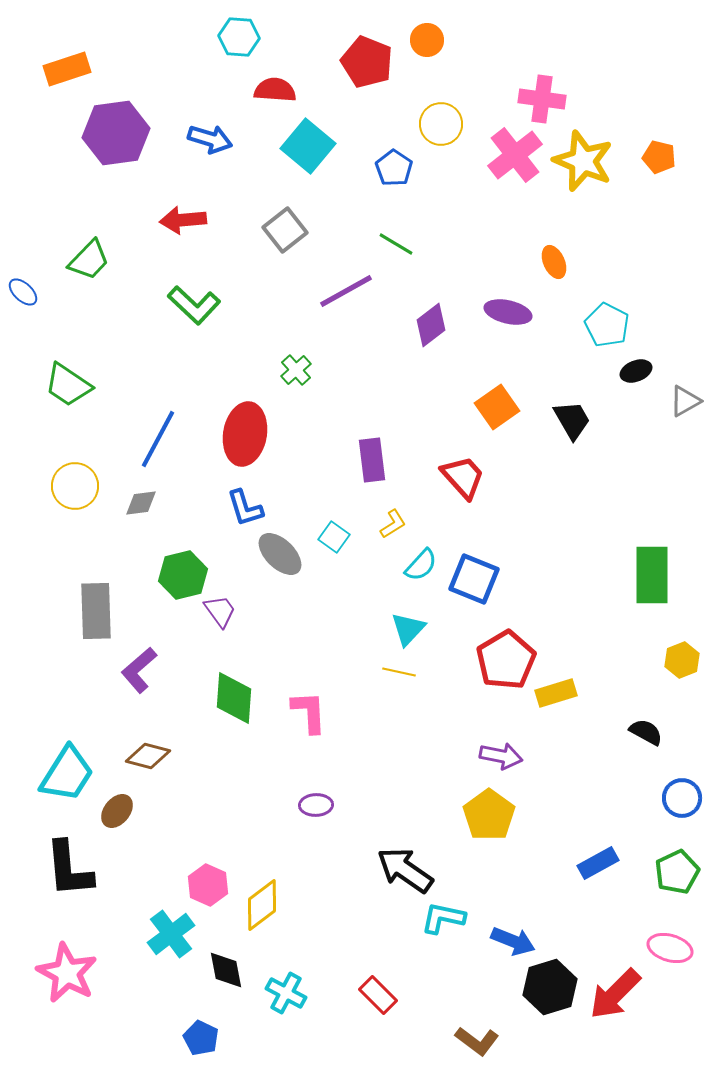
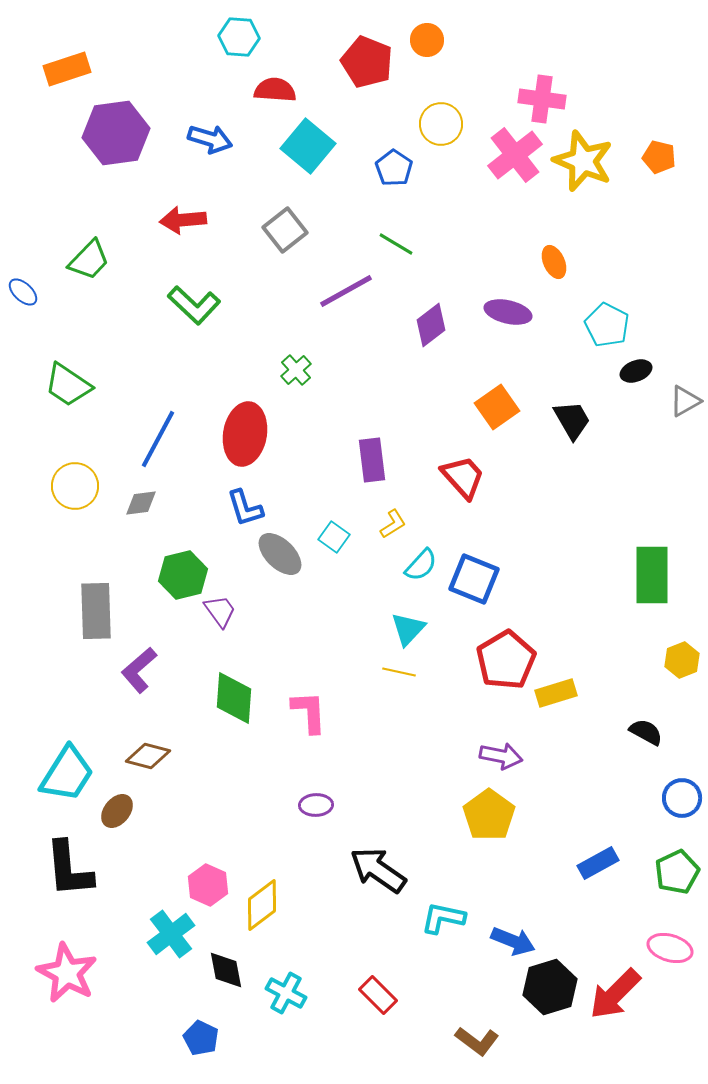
black arrow at (405, 870): moved 27 px left
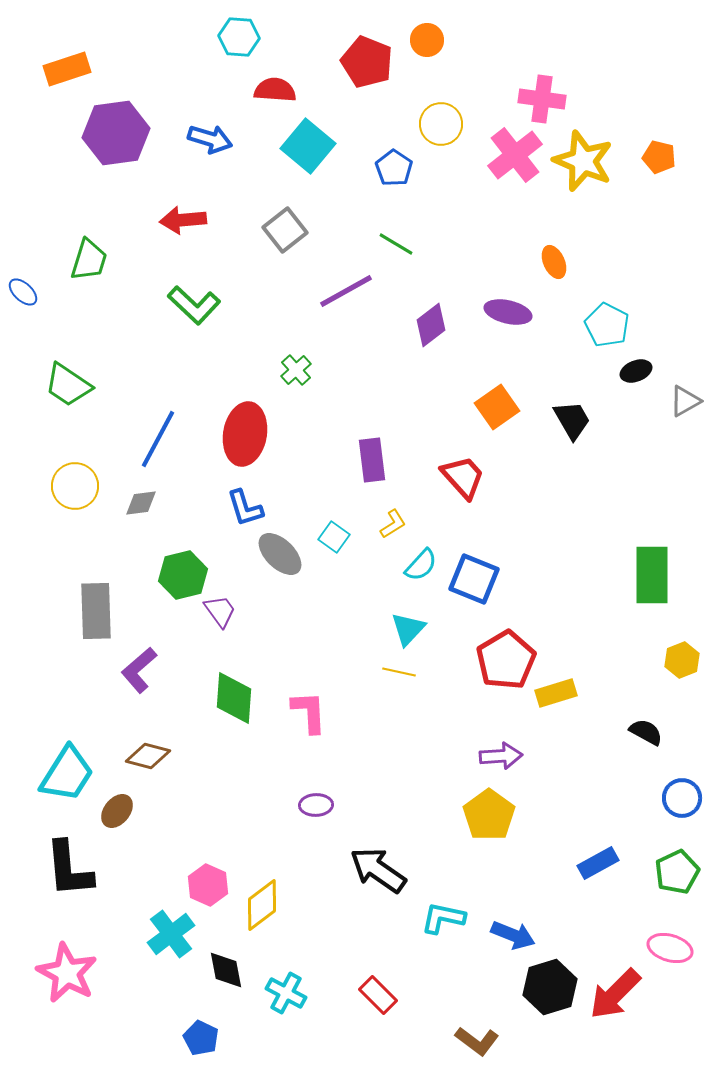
green trapezoid at (89, 260): rotated 27 degrees counterclockwise
purple arrow at (501, 756): rotated 15 degrees counterclockwise
blue arrow at (513, 941): moved 6 px up
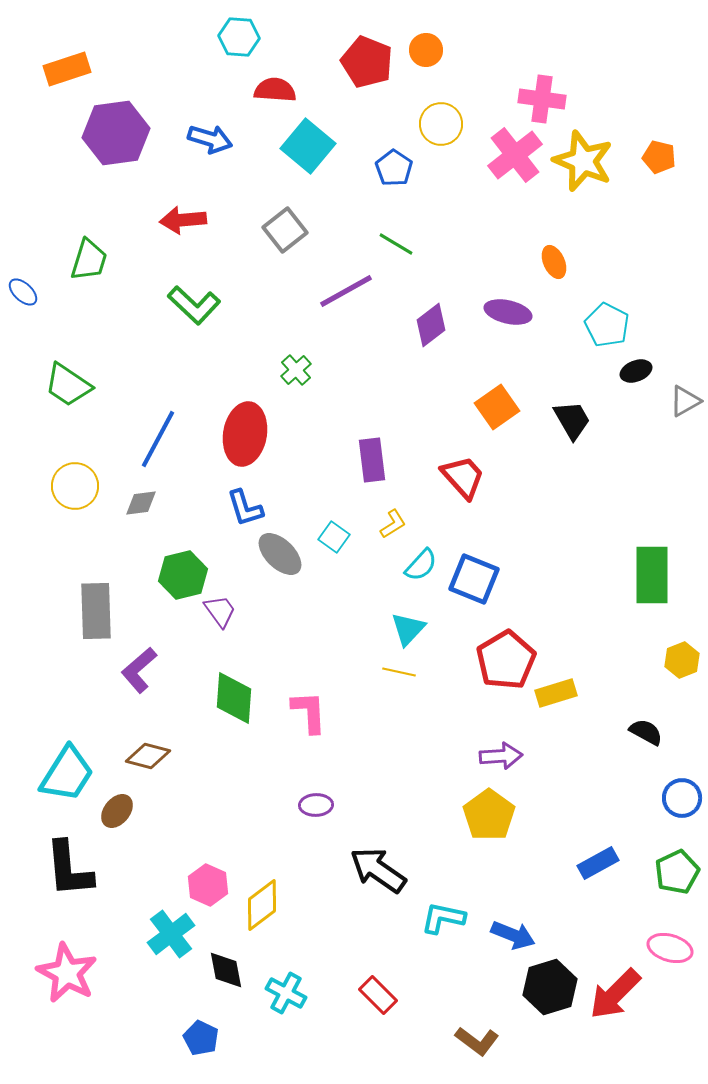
orange circle at (427, 40): moved 1 px left, 10 px down
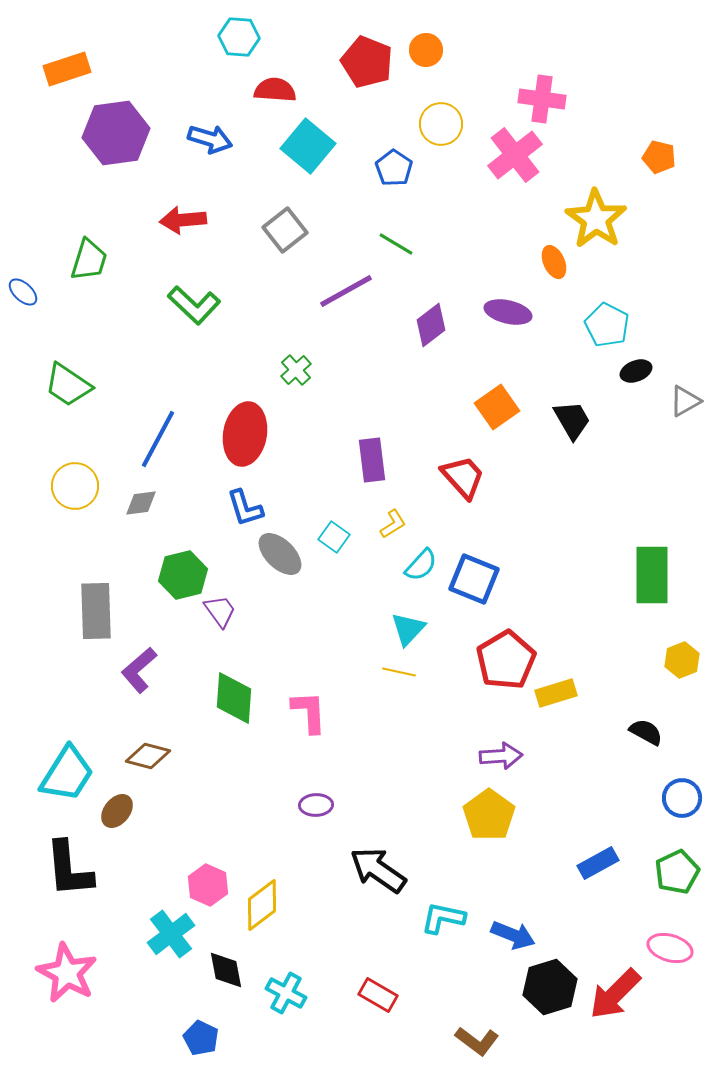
yellow star at (583, 161): moved 13 px right, 58 px down; rotated 12 degrees clockwise
red rectangle at (378, 995): rotated 15 degrees counterclockwise
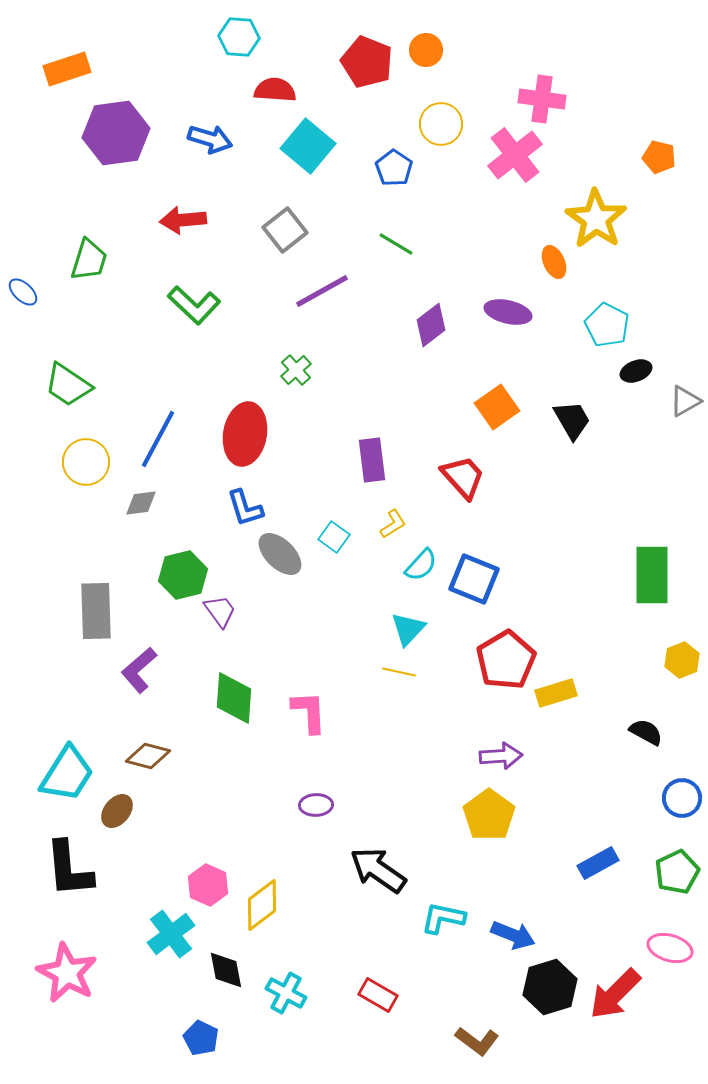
purple line at (346, 291): moved 24 px left
yellow circle at (75, 486): moved 11 px right, 24 px up
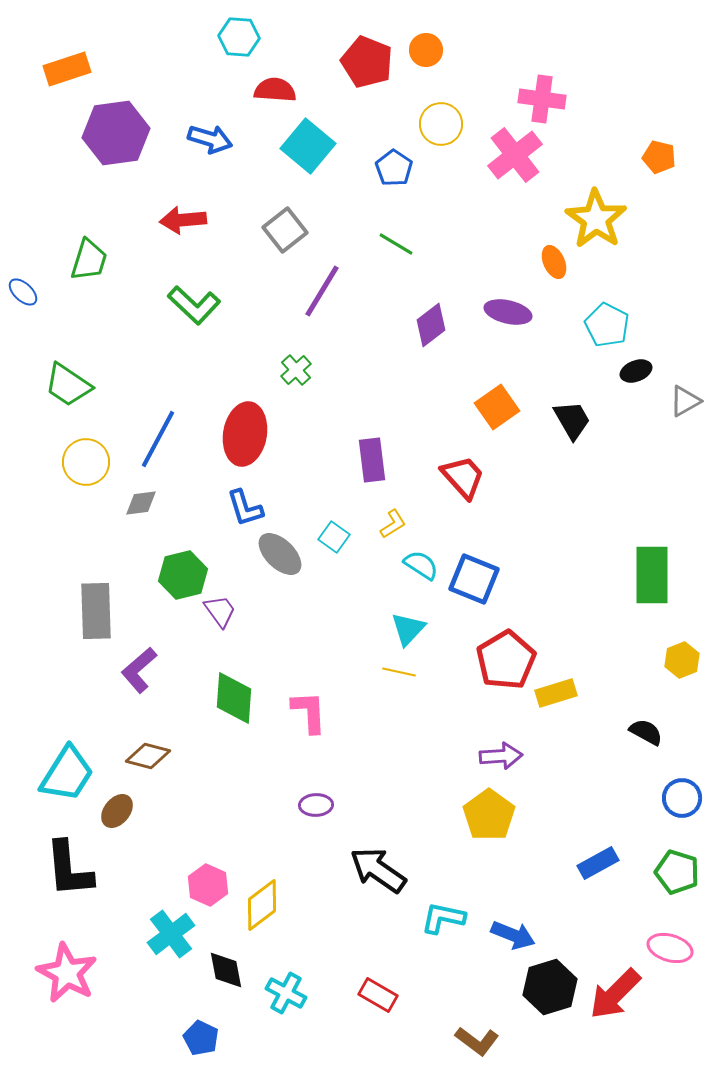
purple line at (322, 291): rotated 30 degrees counterclockwise
cyan semicircle at (421, 565): rotated 99 degrees counterclockwise
green pentagon at (677, 872): rotated 30 degrees counterclockwise
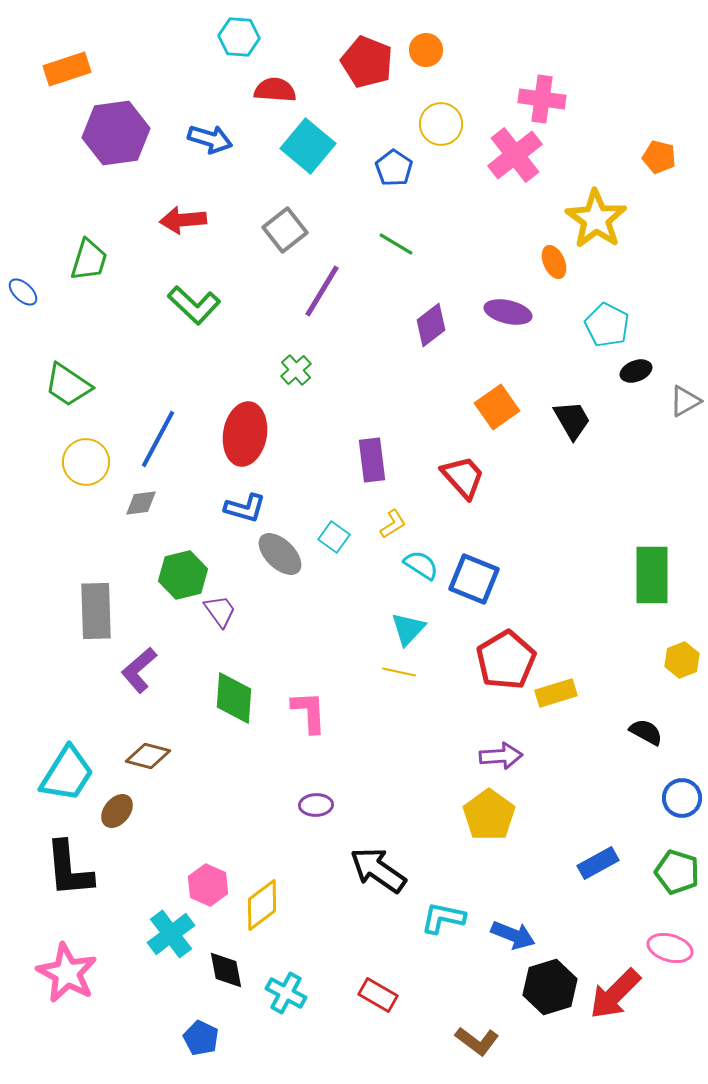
blue L-shape at (245, 508): rotated 57 degrees counterclockwise
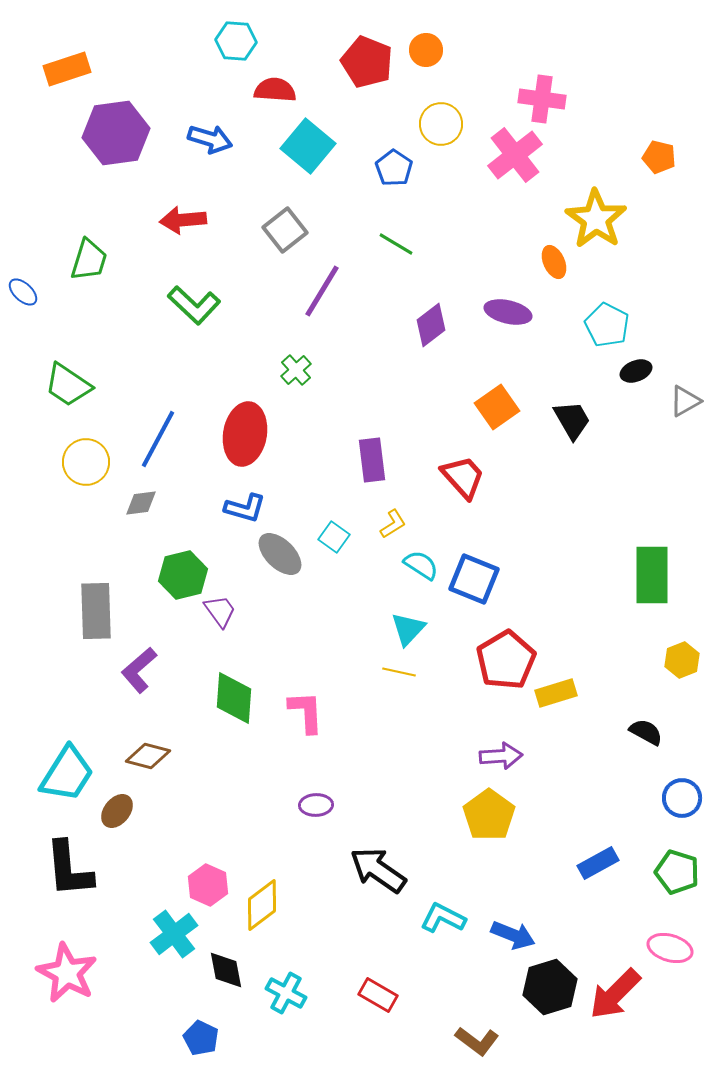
cyan hexagon at (239, 37): moved 3 px left, 4 px down
pink L-shape at (309, 712): moved 3 px left
cyan L-shape at (443, 918): rotated 15 degrees clockwise
cyan cross at (171, 934): moved 3 px right
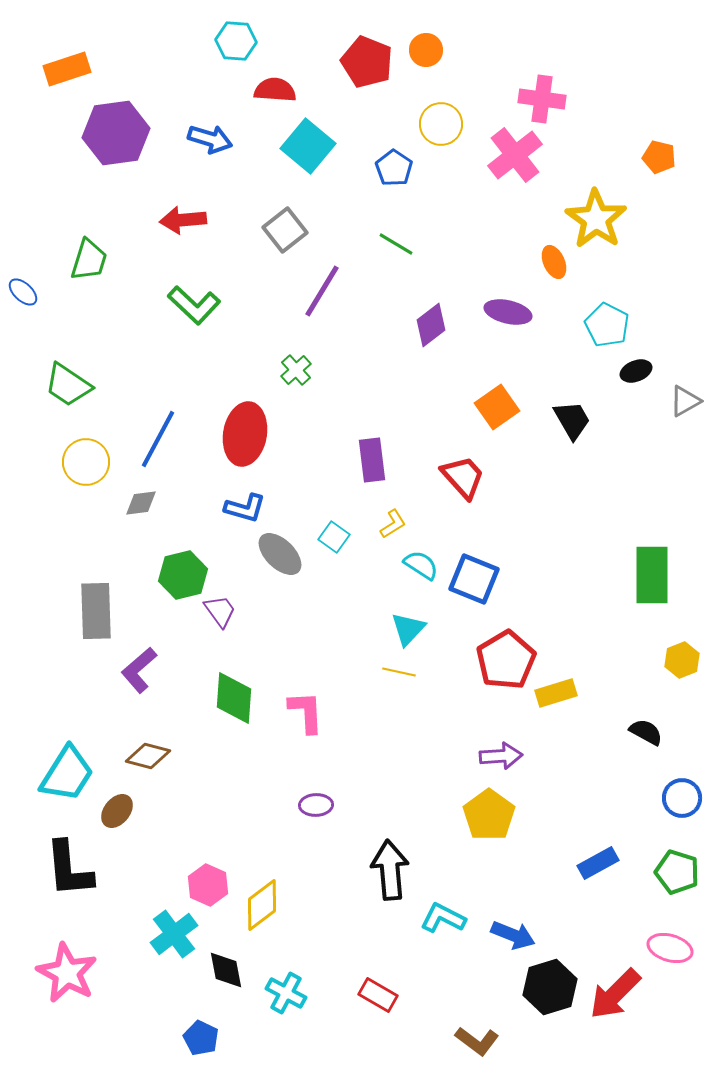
black arrow at (378, 870): moved 12 px right; rotated 50 degrees clockwise
